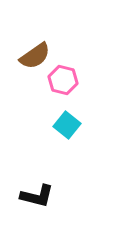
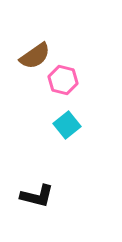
cyan square: rotated 12 degrees clockwise
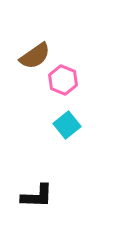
pink hexagon: rotated 8 degrees clockwise
black L-shape: rotated 12 degrees counterclockwise
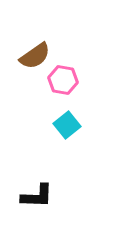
pink hexagon: rotated 12 degrees counterclockwise
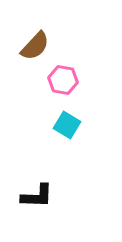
brown semicircle: moved 10 px up; rotated 12 degrees counterclockwise
cyan square: rotated 20 degrees counterclockwise
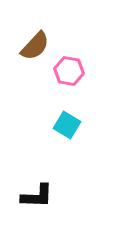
pink hexagon: moved 6 px right, 9 px up
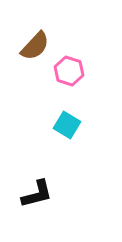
pink hexagon: rotated 8 degrees clockwise
black L-shape: moved 2 px up; rotated 16 degrees counterclockwise
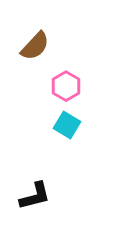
pink hexagon: moved 3 px left, 15 px down; rotated 12 degrees clockwise
black L-shape: moved 2 px left, 2 px down
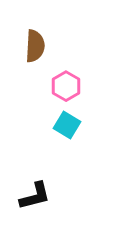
brown semicircle: rotated 40 degrees counterclockwise
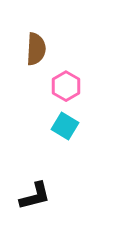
brown semicircle: moved 1 px right, 3 px down
cyan square: moved 2 px left, 1 px down
